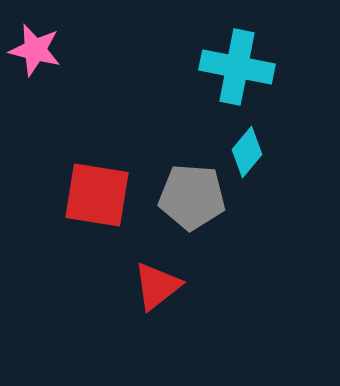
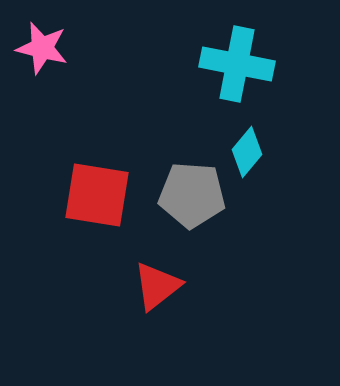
pink star: moved 7 px right, 2 px up
cyan cross: moved 3 px up
gray pentagon: moved 2 px up
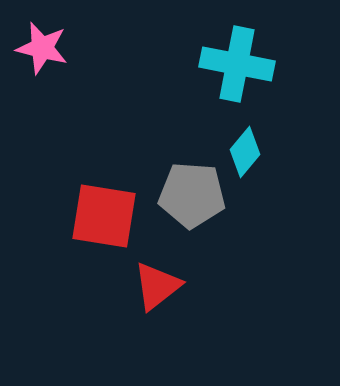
cyan diamond: moved 2 px left
red square: moved 7 px right, 21 px down
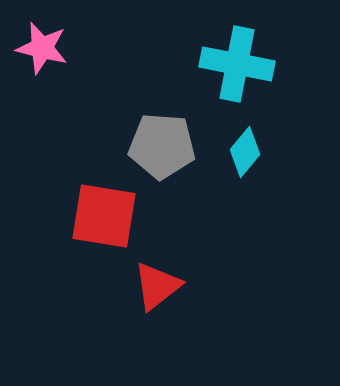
gray pentagon: moved 30 px left, 49 px up
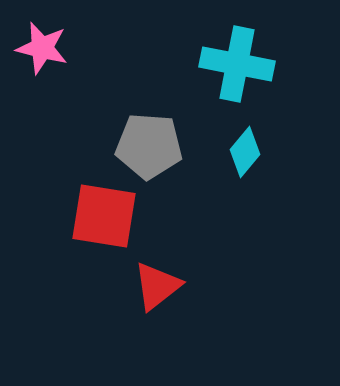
gray pentagon: moved 13 px left
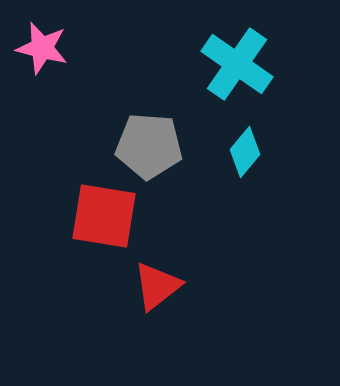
cyan cross: rotated 24 degrees clockwise
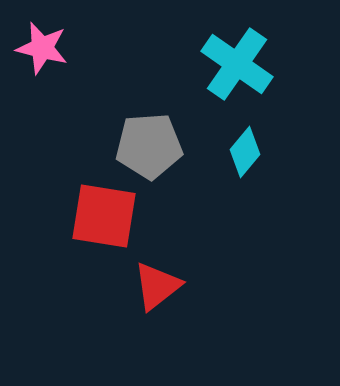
gray pentagon: rotated 8 degrees counterclockwise
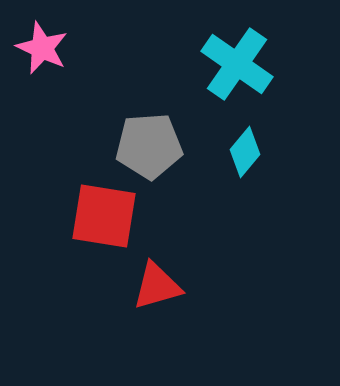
pink star: rotated 10 degrees clockwise
red triangle: rotated 22 degrees clockwise
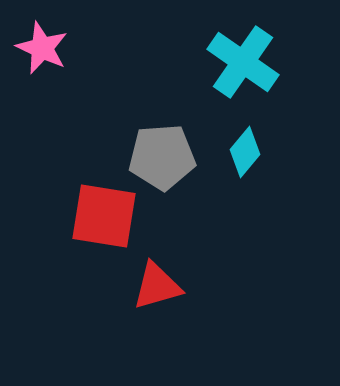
cyan cross: moved 6 px right, 2 px up
gray pentagon: moved 13 px right, 11 px down
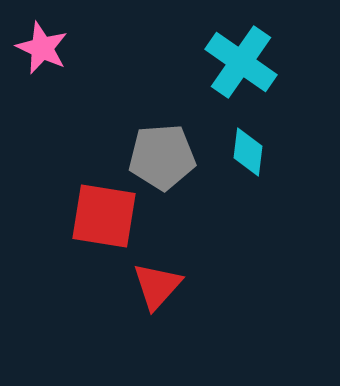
cyan cross: moved 2 px left
cyan diamond: moved 3 px right; rotated 33 degrees counterclockwise
red triangle: rotated 32 degrees counterclockwise
